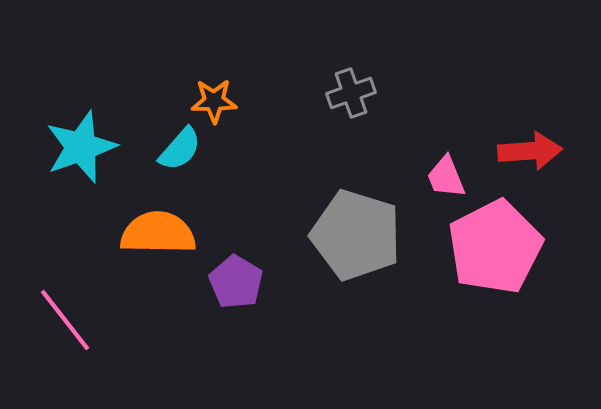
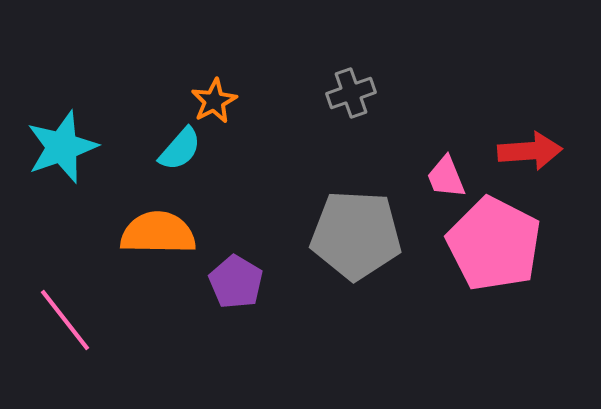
orange star: rotated 27 degrees counterclockwise
cyan star: moved 19 px left
gray pentagon: rotated 14 degrees counterclockwise
pink pentagon: moved 1 px left, 3 px up; rotated 18 degrees counterclockwise
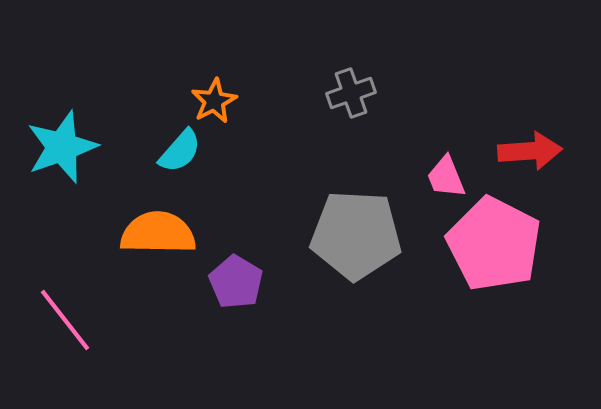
cyan semicircle: moved 2 px down
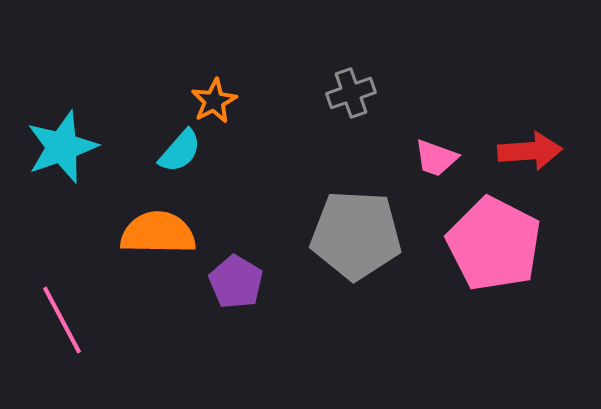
pink trapezoid: moved 10 px left, 19 px up; rotated 48 degrees counterclockwise
pink line: moved 3 px left; rotated 10 degrees clockwise
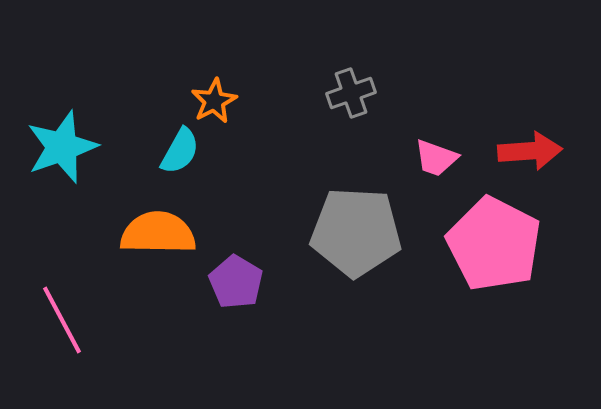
cyan semicircle: rotated 12 degrees counterclockwise
gray pentagon: moved 3 px up
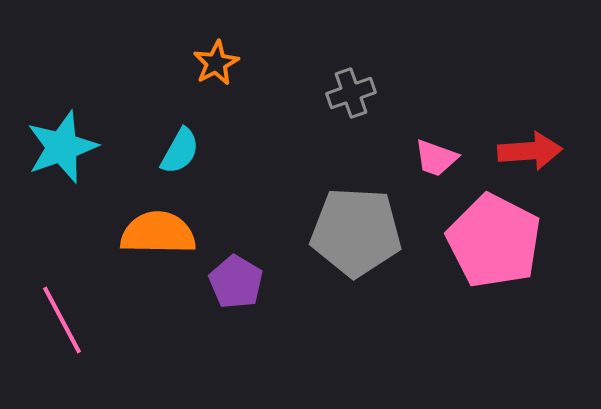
orange star: moved 2 px right, 38 px up
pink pentagon: moved 3 px up
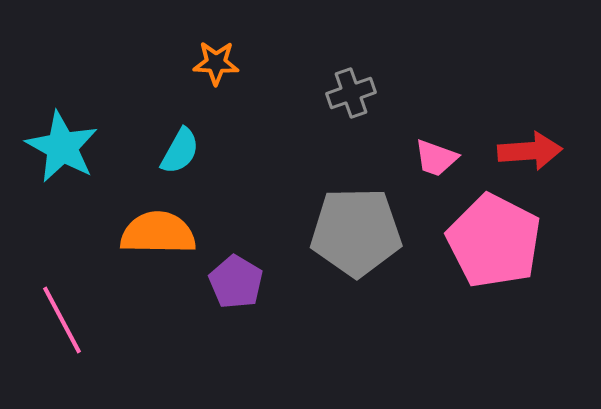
orange star: rotated 30 degrees clockwise
cyan star: rotated 24 degrees counterclockwise
gray pentagon: rotated 4 degrees counterclockwise
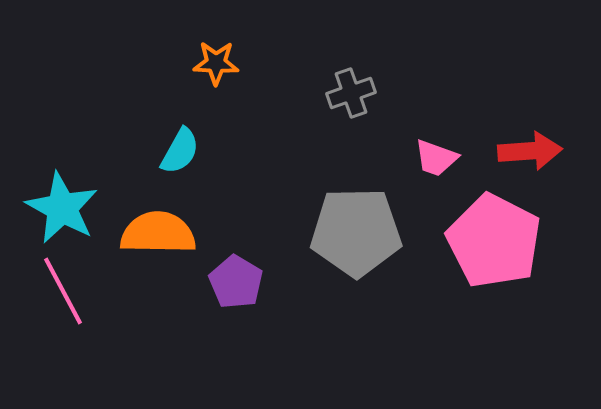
cyan star: moved 61 px down
pink line: moved 1 px right, 29 px up
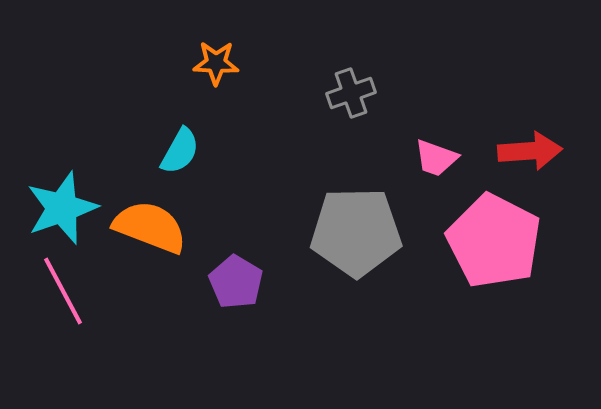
cyan star: rotated 24 degrees clockwise
orange semicircle: moved 8 px left, 6 px up; rotated 20 degrees clockwise
